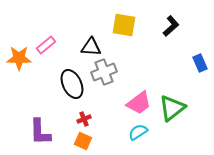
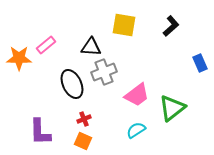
pink trapezoid: moved 2 px left, 8 px up
cyan semicircle: moved 2 px left, 2 px up
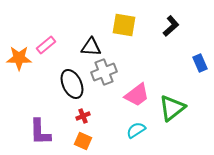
red cross: moved 1 px left, 3 px up
